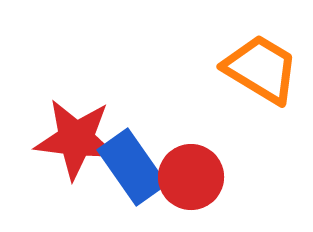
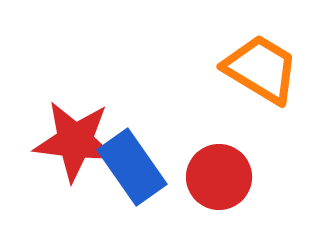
red star: moved 1 px left, 2 px down
red circle: moved 28 px right
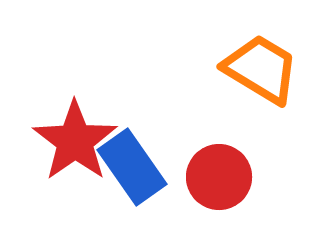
red star: rotated 30 degrees clockwise
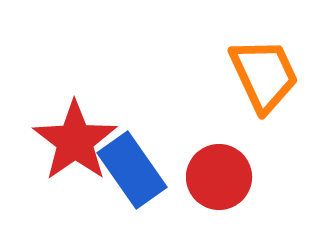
orange trapezoid: moved 3 px right, 6 px down; rotated 34 degrees clockwise
blue rectangle: moved 3 px down
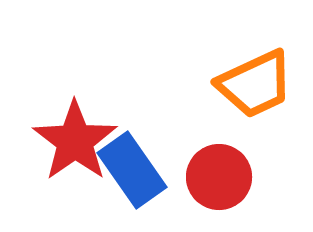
orange trapezoid: moved 9 px left, 9 px down; rotated 90 degrees clockwise
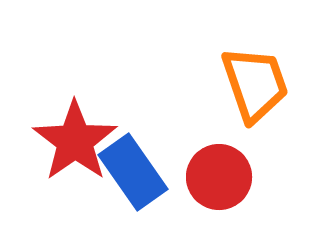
orange trapezoid: rotated 84 degrees counterclockwise
blue rectangle: moved 1 px right, 2 px down
